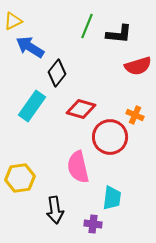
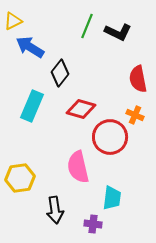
black L-shape: moved 1 px left, 2 px up; rotated 20 degrees clockwise
red semicircle: moved 13 px down; rotated 96 degrees clockwise
black diamond: moved 3 px right
cyan rectangle: rotated 12 degrees counterclockwise
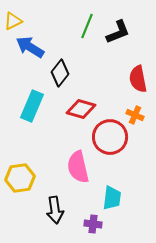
black L-shape: rotated 48 degrees counterclockwise
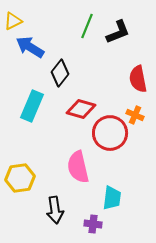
red circle: moved 4 px up
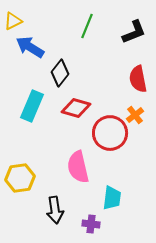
black L-shape: moved 16 px right
red diamond: moved 5 px left, 1 px up
orange cross: rotated 30 degrees clockwise
purple cross: moved 2 px left
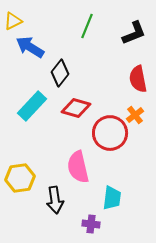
black L-shape: moved 1 px down
cyan rectangle: rotated 20 degrees clockwise
black arrow: moved 10 px up
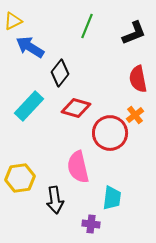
cyan rectangle: moved 3 px left
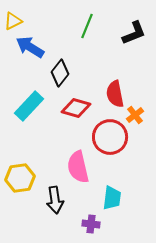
red semicircle: moved 23 px left, 15 px down
red circle: moved 4 px down
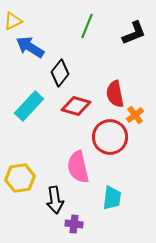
red diamond: moved 2 px up
purple cross: moved 17 px left
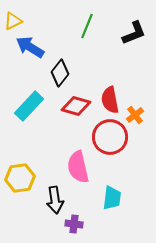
red semicircle: moved 5 px left, 6 px down
